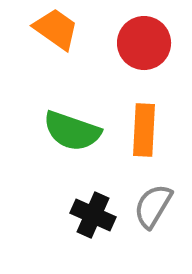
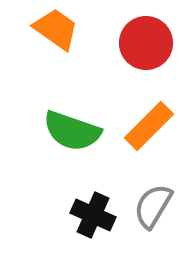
red circle: moved 2 px right
orange rectangle: moved 5 px right, 4 px up; rotated 42 degrees clockwise
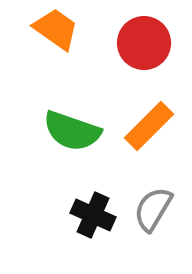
red circle: moved 2 px left
gray semicircle: moved 3 px down
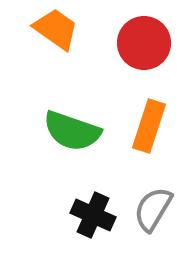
orange rectangle: rotated 27 degrees counterclockwise
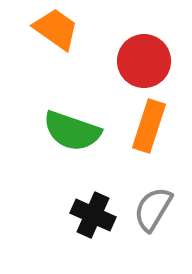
red circle: moved 18 px down
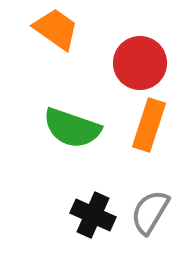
red circle: moved 4 px left, 2 px down
orange rectangle: moved 1 px up
green semicircle: moved 3 px up
gray semicircle: moved 3 px left, 3 px down
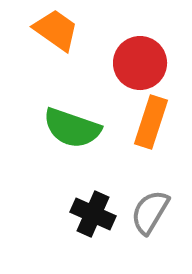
orange trapezoid: moved 1 px down
orange rectangle: moved 2 px right, 3 px up
black cross: moved 1 px up
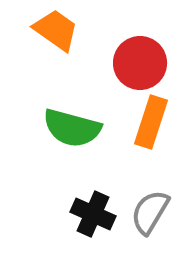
green semicircle: rotated 4 degrees counterclockwise
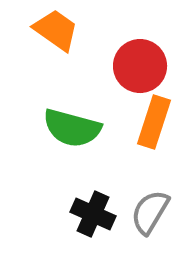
red circle: moved 3 px down
orange rectangle: moved 3 px right
